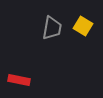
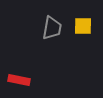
yellow square: rotated 30 degrees counterclockwise
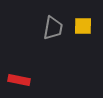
gray trapezoid: moved 1 px right
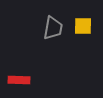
red rectangle: rotated 10 degrees counterclockwise
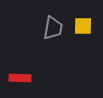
red rectangle: moved 1 px right, 2 px up
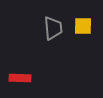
gray trapezoid: rotated 15 degrees counterclockwise
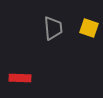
yellow square: moved 6 px right, 2 px down; rotated 18 degrees clockwise
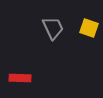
gray trapezoid: rotated 20 degrees counterclockwise
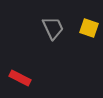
red rectangle: rotated 25 degrees clockwise
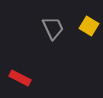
yellow square: moved 2 px up; rotated 12 degrees clockwise
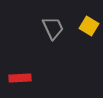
red rectangle: rotated 30 degrees counterclockwise
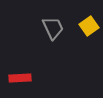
yellow square: rotated 24 degrees clockwise
